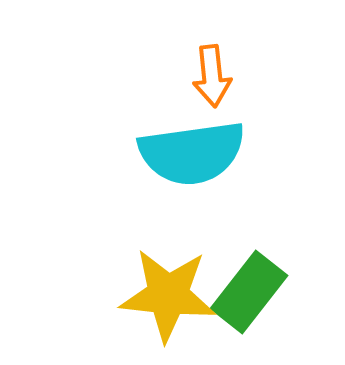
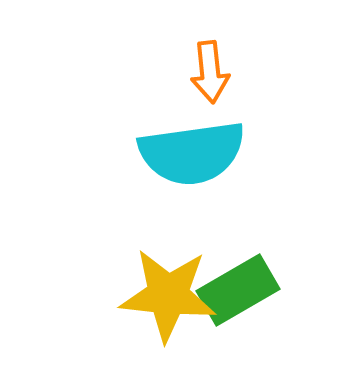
orange arrow: moved 2 px left, 4 px up
green rectangle: moved 11 px left, 2 px up; rotated 22 degrees clockwise
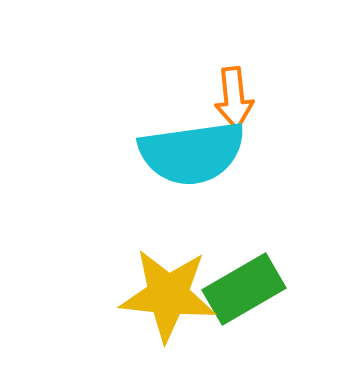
orange arrow: moved 24 px right, 26 px down
green rectangle: moved 6 px right, 1 px up
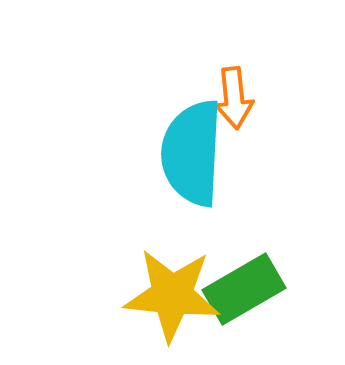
cyan semicircle: rotated 101 degrees clockwise
yellow star: moved 4 px right
